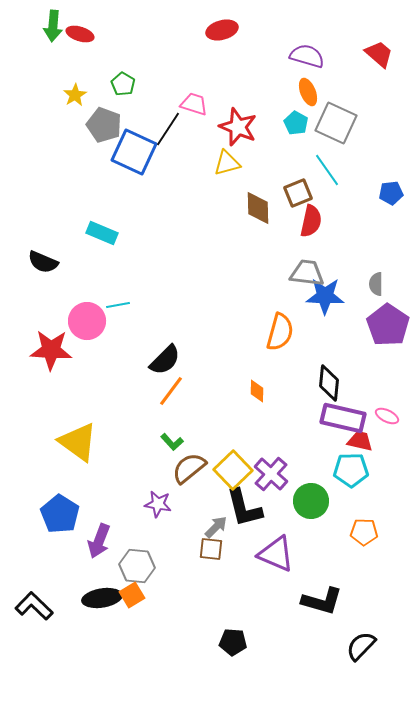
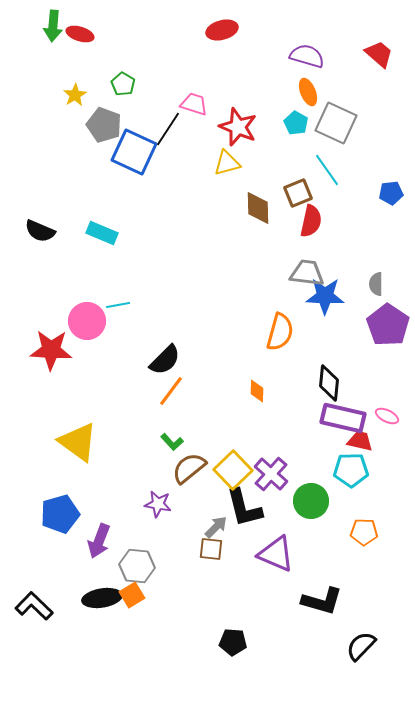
black semicircle at (43, 262): moved 3 px left, 31 px up
blue pentagon at (60, 514): rotated 24 degrees clockwise
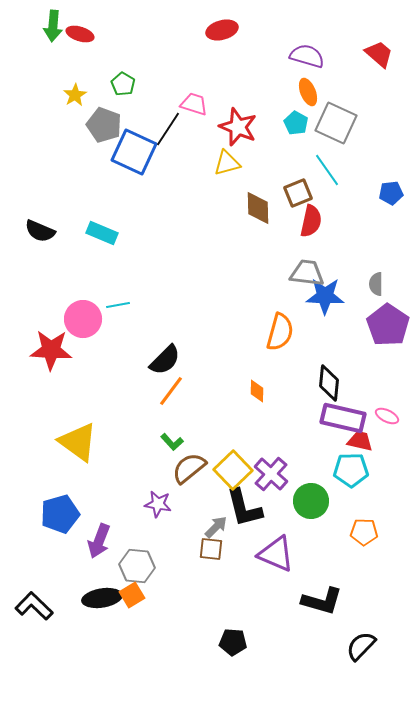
pink circle at (87, 321): moved 4 px left, 2 px up
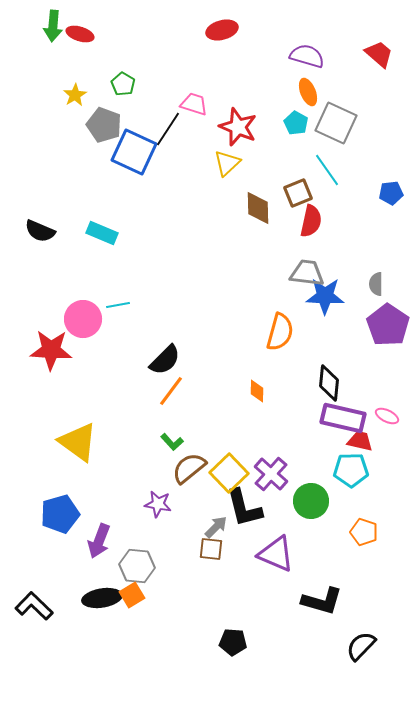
yellow triangle at (227, 163): rotated 28 degrees counterclockwise
yellow square at (233, 470): moved 4 px left, 3 px down
orange pentagon at (364, 532): rotated 16 degrees clockwise
